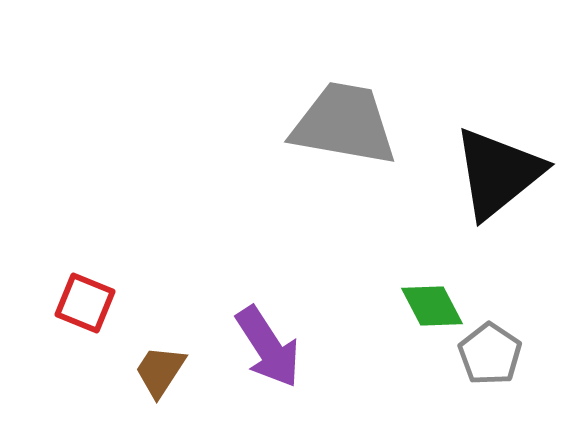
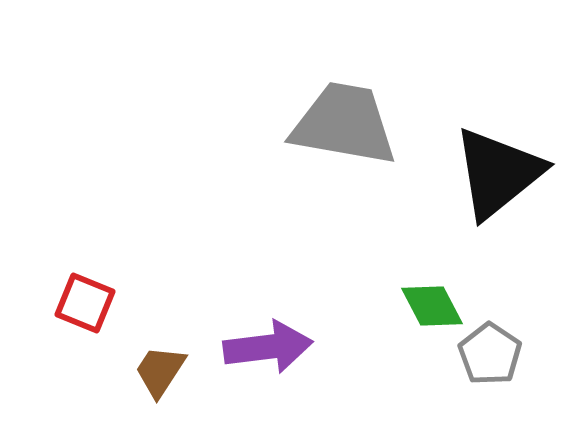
purple arrow: rotated 64 degrees counterclockwise
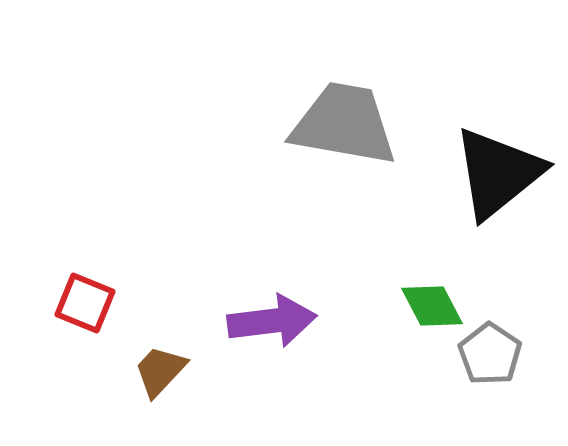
purple arrow: moved 4 px right, 26 px up
brown trapezoid: rotated 10 degrees clockwise
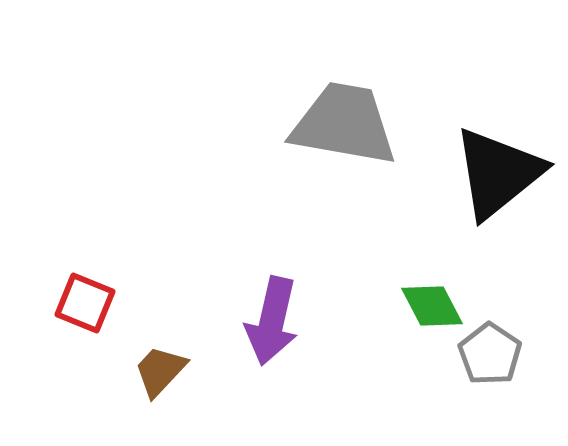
purple arrow: rotated 110 degrees clockwise
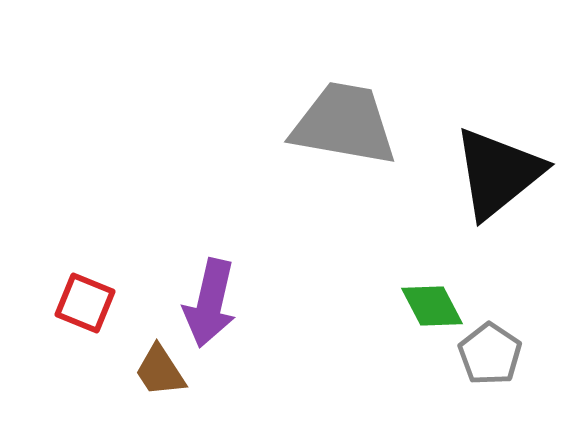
purple arrow: moved 62 px left, 18 px up
brown trapezoid: rotated 76 degrees counterclockwise
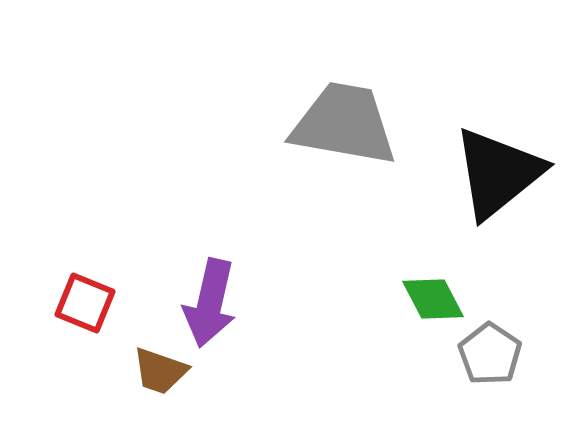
green diamond: moved 1 px right, 7 px up
brown trapezoid: rotated 38 degrees counterclockwise
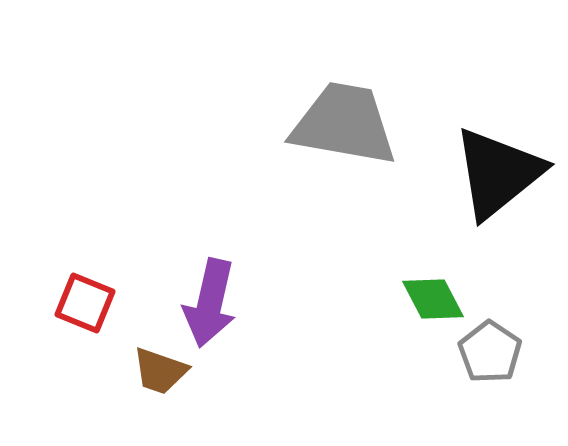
gray pentagon: moved 2 px up
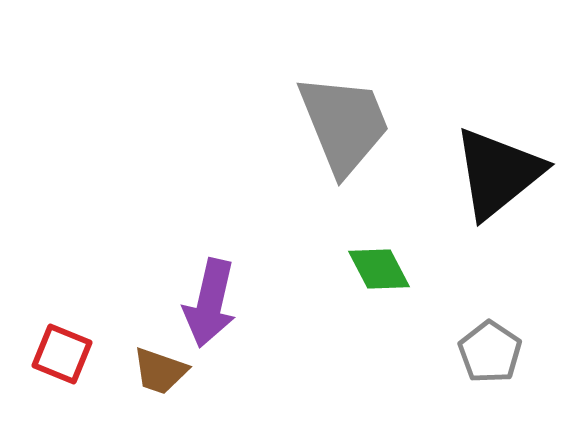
gray trapezoid: rotated 58 degrees clockwise
green diamond: moved 54 px left, 30 px up
red square: moved 23 px left, 51 px down
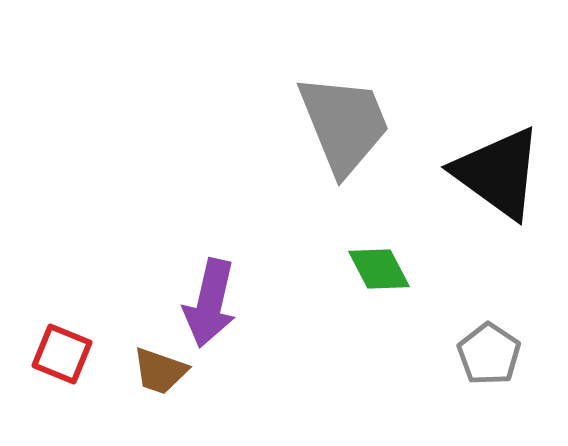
black triangle: rotated 45 degrees counterclockwise
gray pentagon: moved 1 px left, 2 px down
